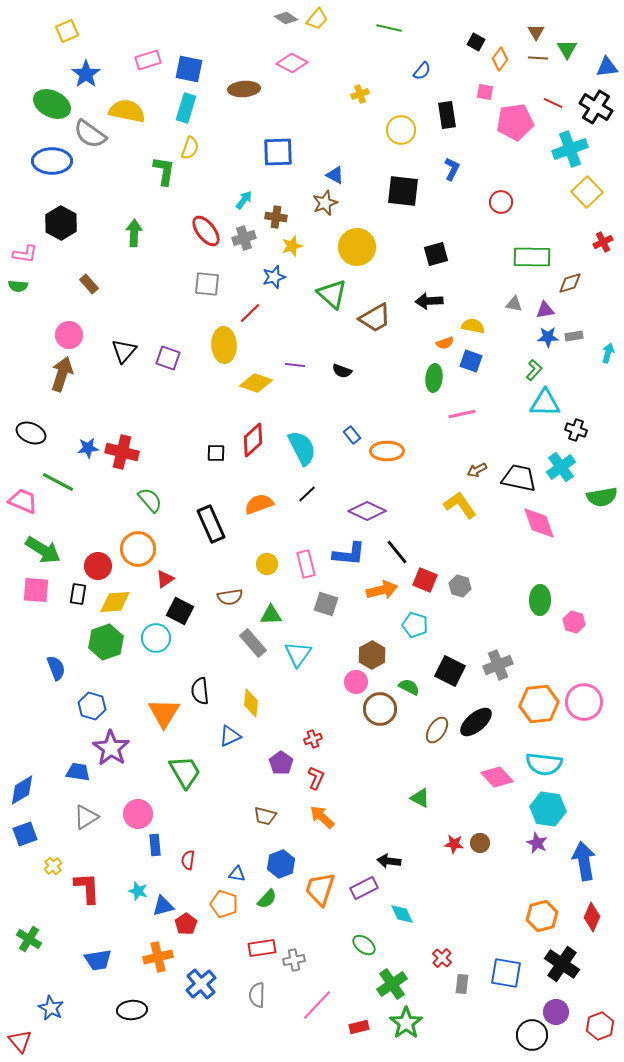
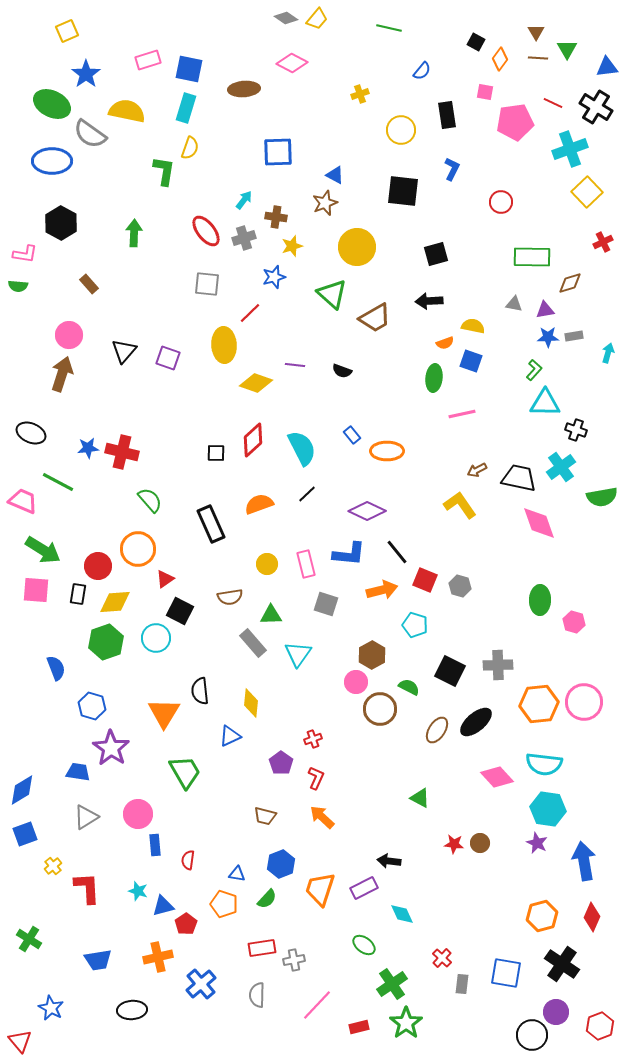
gray cross at (498, 665): rotated 20 degrees clockwise
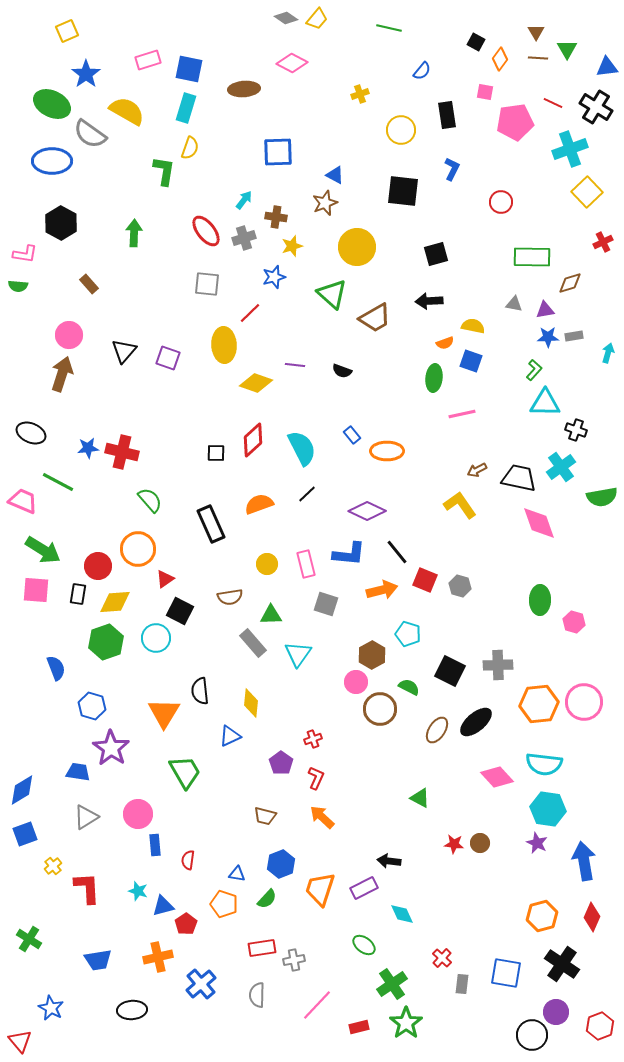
yellow semicircle at (127, 111): rotated 18 degrees clockwise
cyan pentagon at (415, 625): moved 7 px left, 9 px down
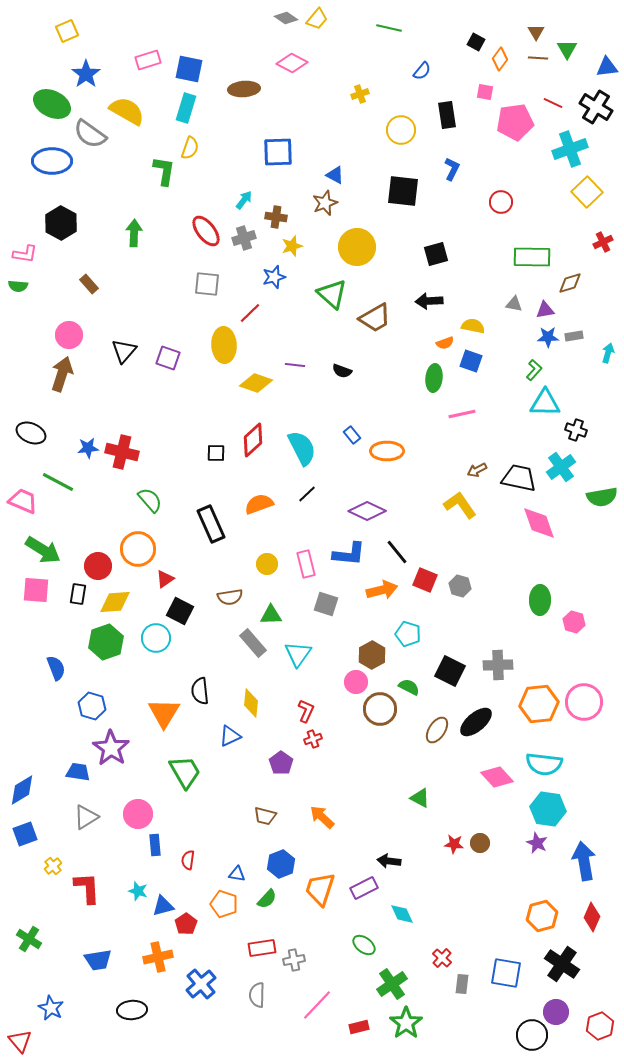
red L-shape at (316, 778): moved 10 px left, 67 px up
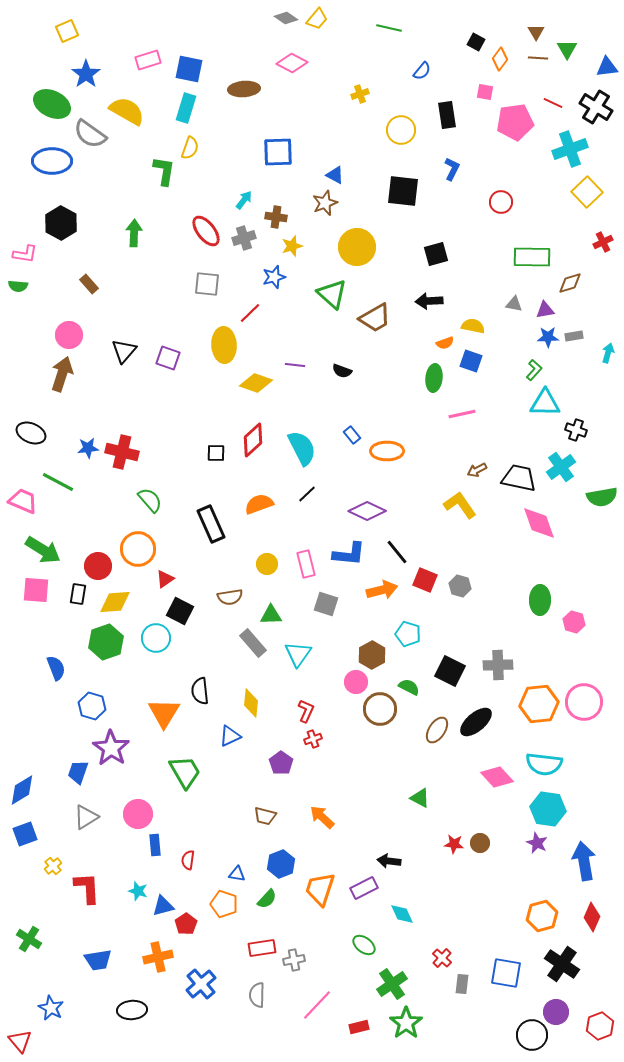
blue trapezoid at (78, 772): rotated 80 degrees counterclockwise
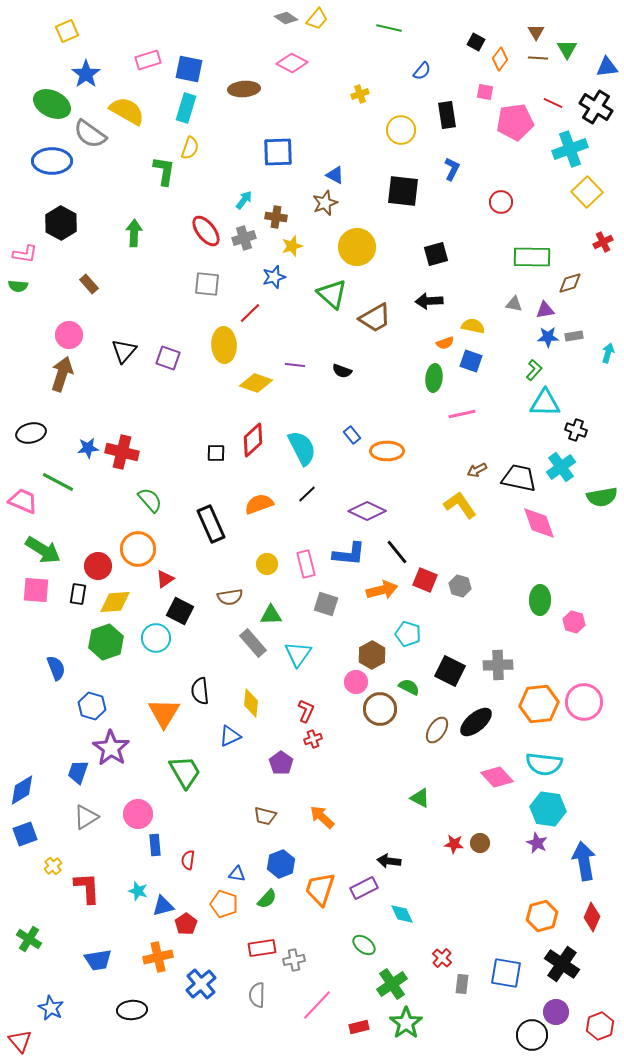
black ellipse at (31, 433): rotated 36 degrees counterclockwise
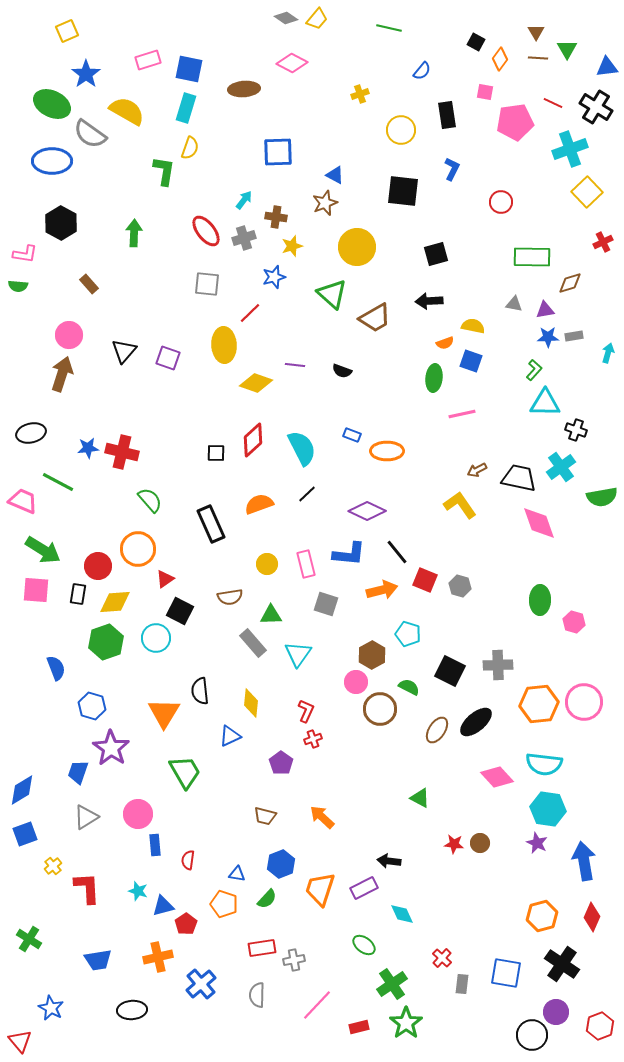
blue rectangle at (352, 435): rotated 30 degrees counterclockwise
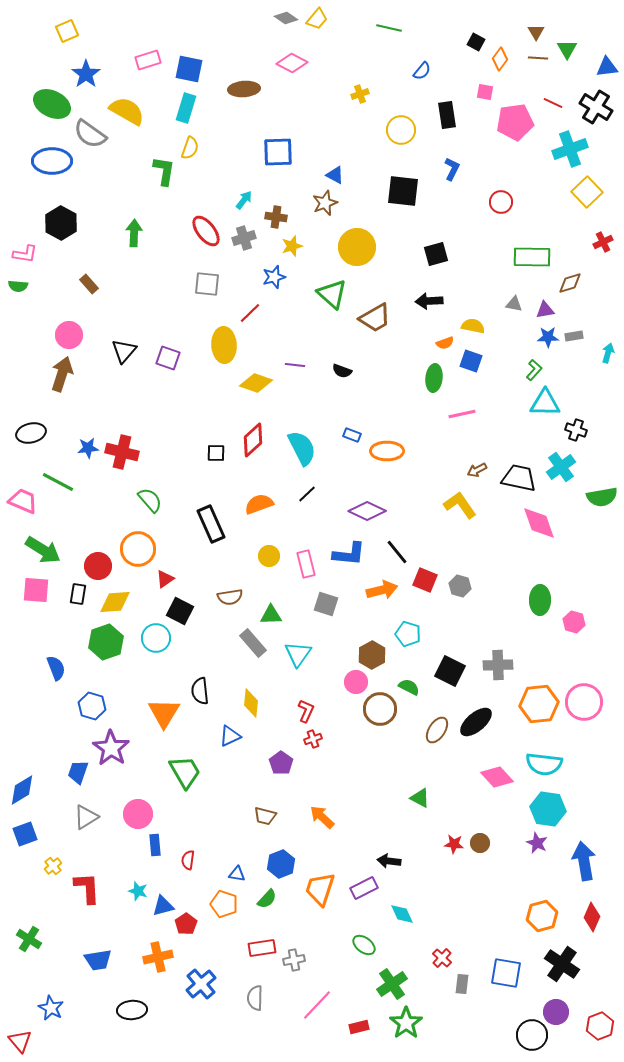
yellow circle at (267, 564): moved 2 px right, 8 px up
gray semicircle at (257, 995): moved 2 px left, 3 px down
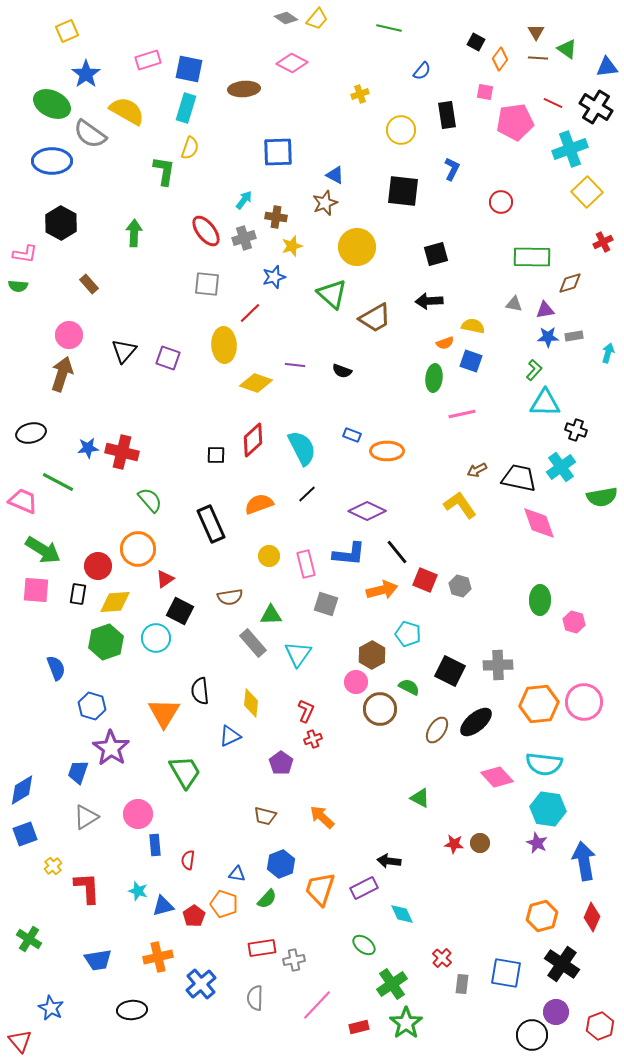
green triangle at (567, 49): rotated 25 degrees counterclockwise
black square at (216, 453): moved 2 px down
red pentagon at (186, 924): moved 8 px right, 8 px up
